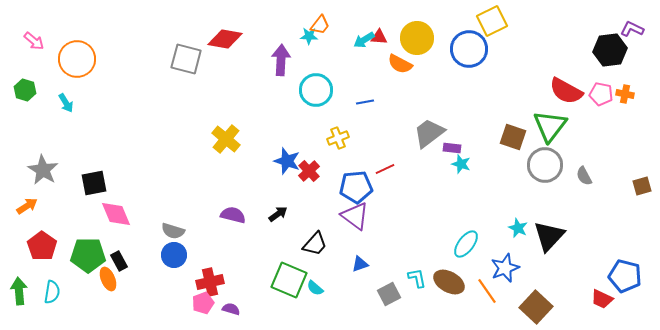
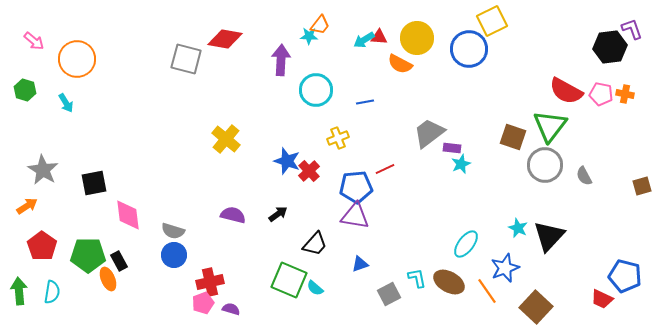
purple L-shape at (632, 29): rotated 45 degrees clockwise
black hexagon at (610, 50): moved 3 px up
cyan star at (461, 164): rotated 30 degrees clockwise
pink diamond at (116, 214): moved 12 px right, 1 px down; rotated 16 degrees clockwise
purple triangle at (355, 216): rotated 28 degrees counterclockwise
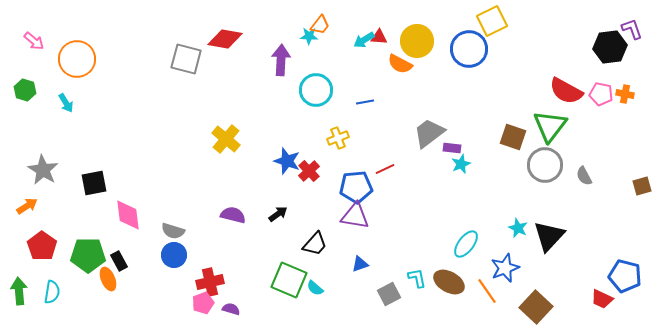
yellow circle at (417, 38): moved 3 px down
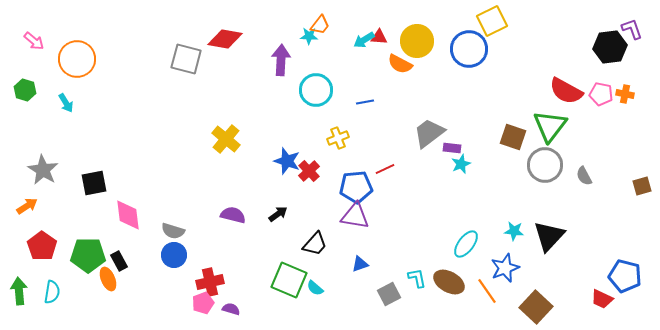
cyan star at (518, 228): moved 4 px left, 3 px down; rotated 18 degrees counterclockwise
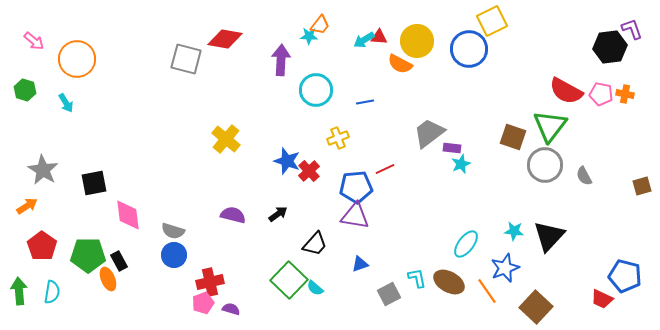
green square at (289, 280): rotated 21 degrees clockwise
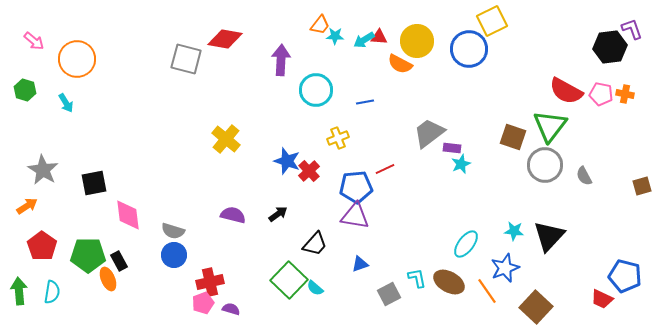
cyan star at (309, 36): moved 26 px right
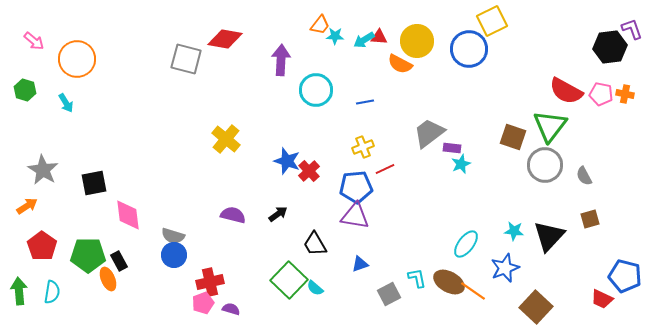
yellow cross at (338, 138): moved 25 px right, 9 px down
brown square at (642, 186): moved 52 px left, 33 px down
gray semicircle at (173, 231): moved 5 px down
black trapezoid at (315, 244): rotated 108 degrees clockwise
orange line at (487, 291): moved 14 px left; rotated 20 degrees counterclockwise
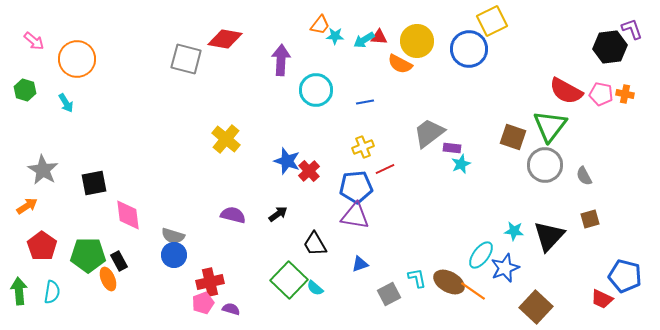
cyan ellipse at (466, 244): moved 15 px right, 11 px down
